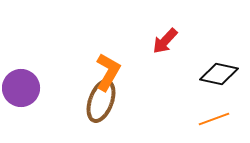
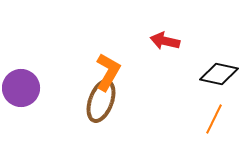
red arrow: rotated 60 degrees clockwise
orange line: rotated 44 degrees counterclockwise
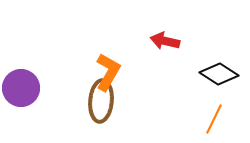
black diamond: rotated 21 degrees clockwise
brown ellipse: rotated 15 degrees counterclockwise
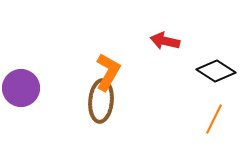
black diamond: moved 3 px left, 3 px up
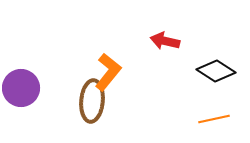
orange L-shape: rotated 9 degrees clockwise
brown ellipse: moved 9 px left
orange line: rotated 52 degrees clockwise
